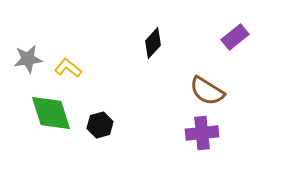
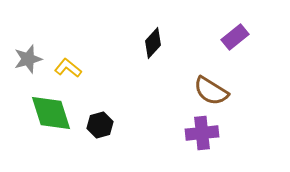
gray star: rotated 8 degrees counterclockwise
brown semicircle: moved 4 px right
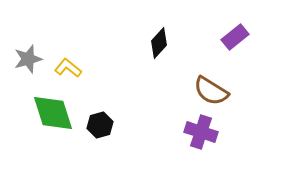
black diamond: moved 6 px right
green diamond: moved 2 px right
purple cross: moved 1 px left, 1 px up; rotated 24 degrees clockwise
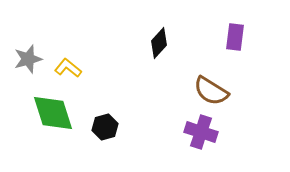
purple rectangle: rotated 44 degrees counterclockwise
black hexagon: moved 5 px right, 2 px down
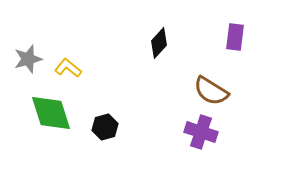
green diamond: moved 2 px left
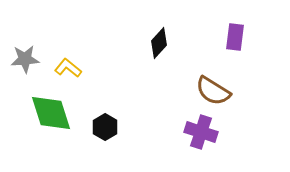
gray star: moved 3 px left; rotated 12 degrees clockwise
brown semicircle: moved 2 px right
black hexagon: rotated 15 degrees counterclockwise
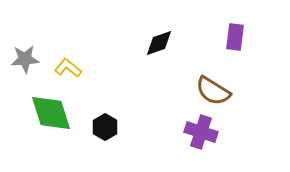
black diamond: rotated 28 degrees clockwise
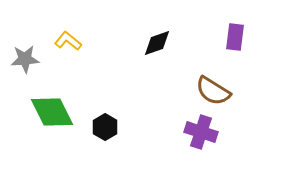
black diamond: moved 2 px left
yellow L-shape: moved 27 px up
green diamond: moved 1 px right, 1 px up; rotated 9 degrees counterclockwise
